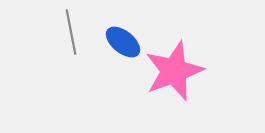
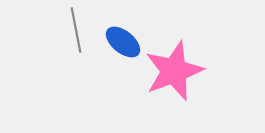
gray line: moved 5 px right, 2 px up
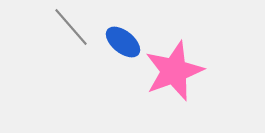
gray line: moved 5 px left, 3 px up; rotated 30 degrees counterclockwise
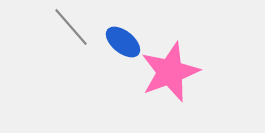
pink star: moved 4 px left, 1 px down
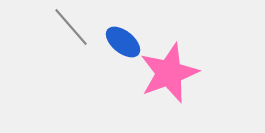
pink star: moved 1 px left, 1 px down
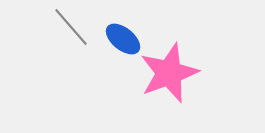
blue ellipse: moved 3 px up
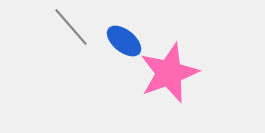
blue ellipse: moved 1 px right, 2 px down
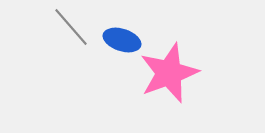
blue ellipse: moved 2 px left, 1 px up; rotated 21 degrees counterclockwise
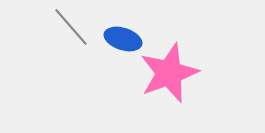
blue ellipse: moved 1 px right, 1 px up
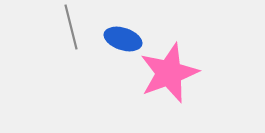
gray line: rotated 27 degrees clockwise
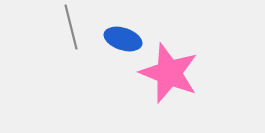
pink star: rotated 30 degrees counterclockwise
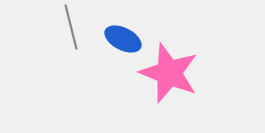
blue ellipse: rotated 9 degrees clockwise
